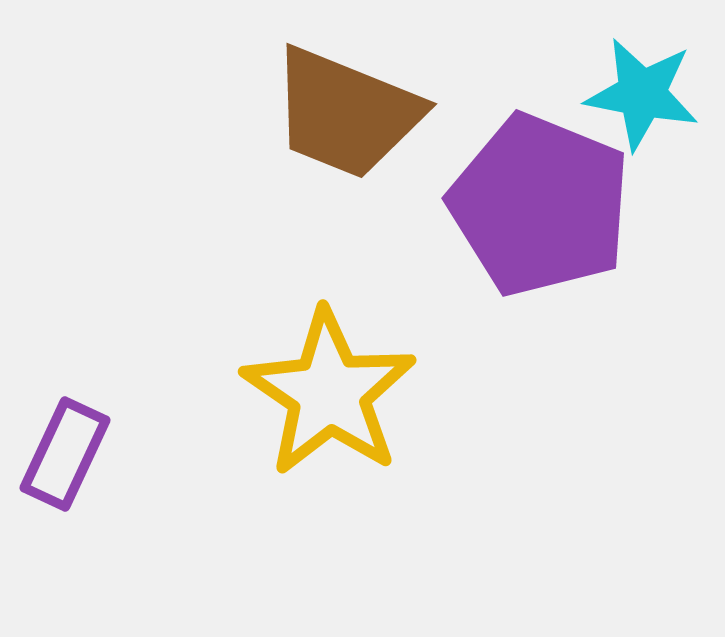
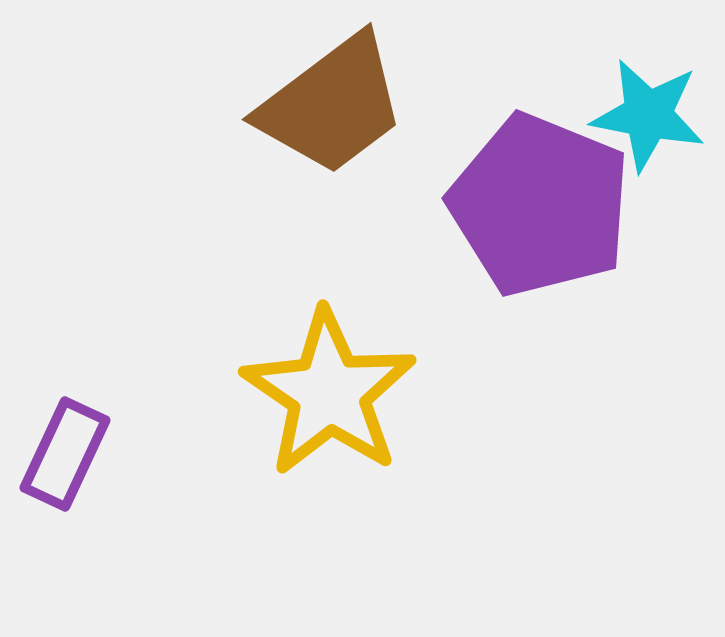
cyan star: moved 6 px right, 21 px down
brown trapezoid: moved 14 px left, 8 px up; rotated 59 degrees counterclockwise
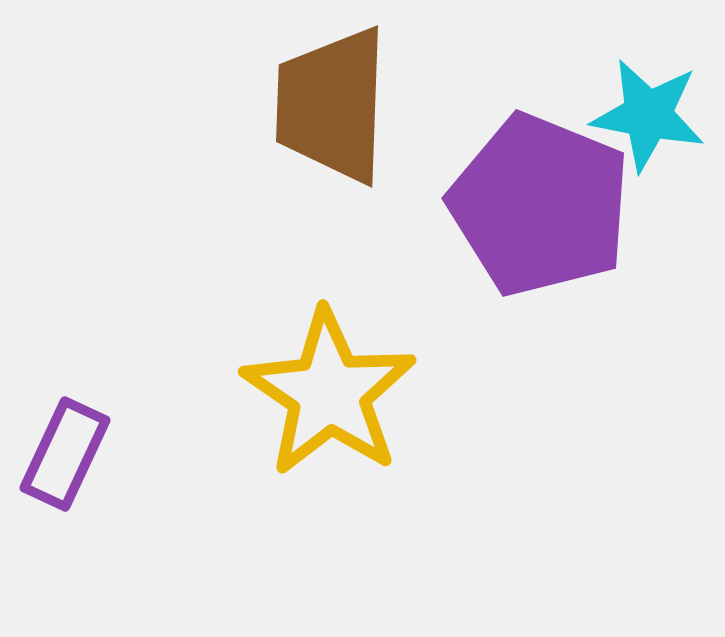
brown trapezoid: rotated 129 degrees clockwise
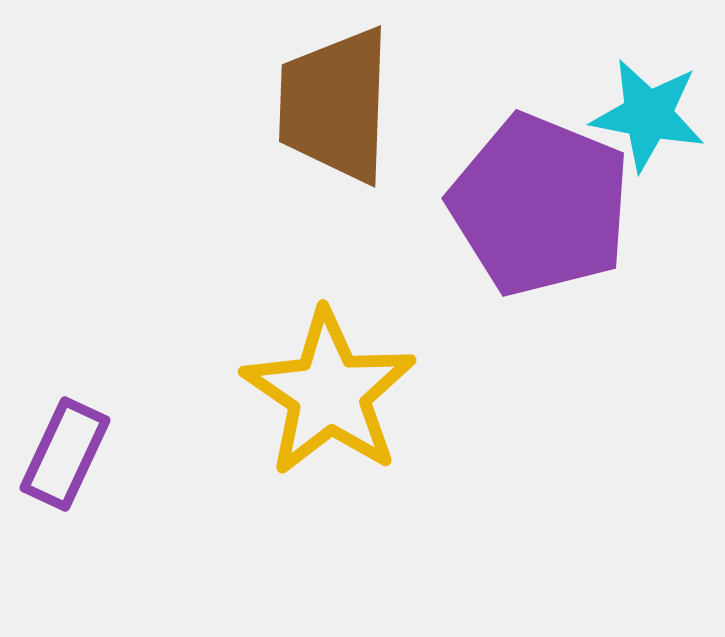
brown trapezoid: moved 3 px right
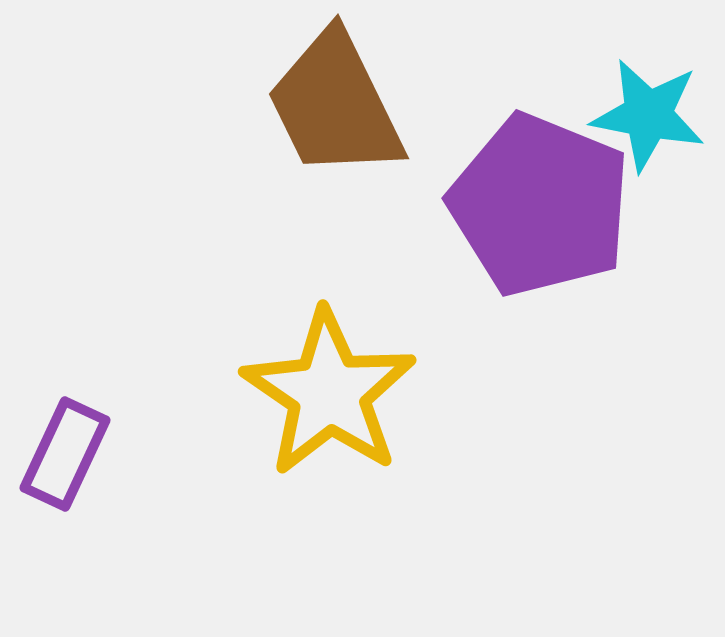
brown trapezoid: rotated 28 degrees counterclockwise
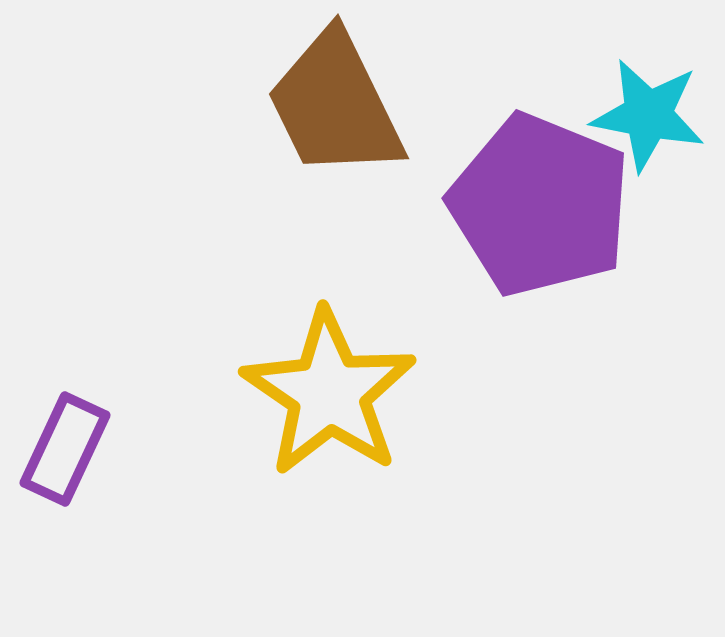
purple rectangle: moved 5 px up
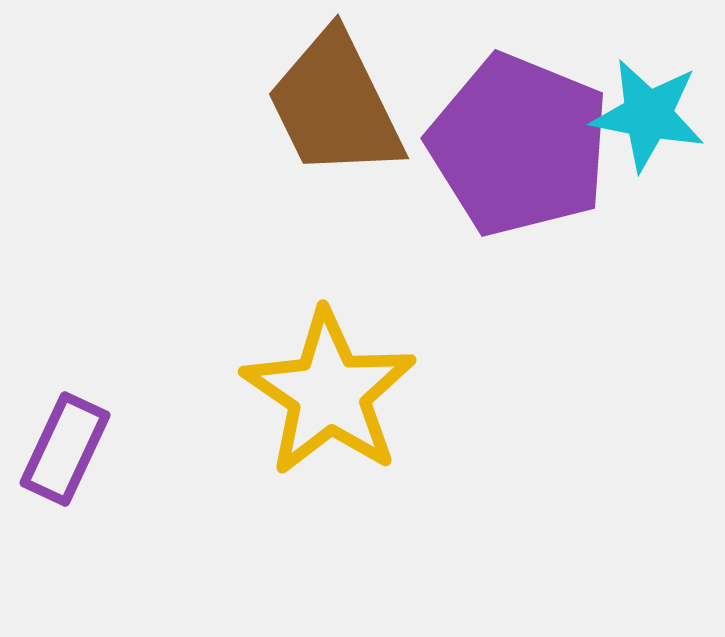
purple pentagon: moved 21 px left, 60 px up
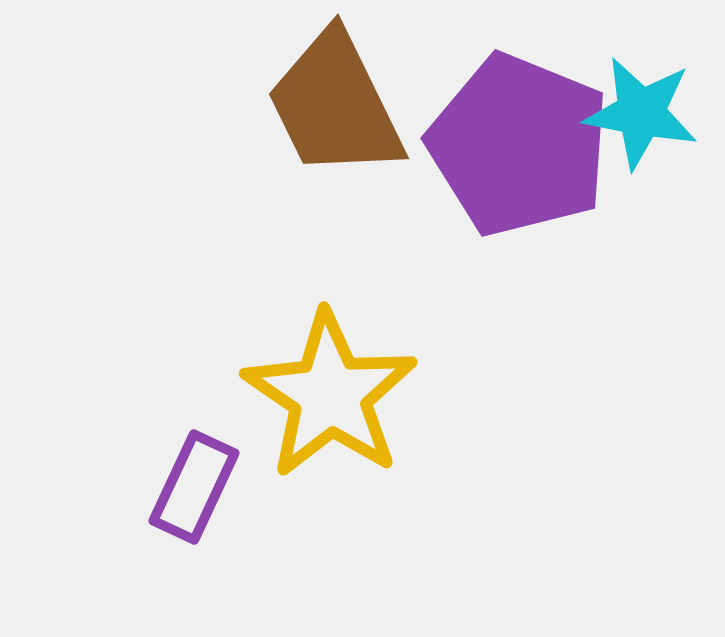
cyan star: moved 7 px left, 2 px up
yellow star: moved 1 px right, 2 px down
purple rectangle: moved 129 px right, 38 px down
